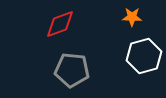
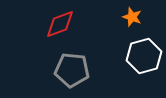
orange star: rotated 18 degrees clockwise
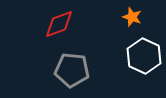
red diamond: moved 1 px left
white hexagon: rotated 20 degrees counterclockwise
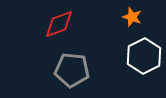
white hexagon: rotated 8 degrees clockwise
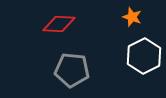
red diamond: rotated 24 degrees clockwise
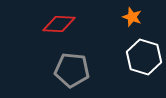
white hexagon: moved 1 px down; rotated 16 degrees counterclockwise
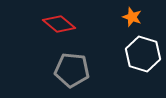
red diamond: rotated 36 degrees clockwise
white hexagon: moved 1 px left, 3 px up
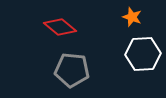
red diamond: moved 1 px right, 3 px down
white hexagon: rotated 20 degrees counterclockwise
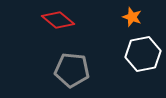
red diamond: moved 2 px left, 7 px up
white hexagon: rotated 8 degrees counterclockwise
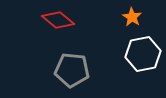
orange star: rotated 12 degrees clockwise
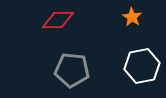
red diamond: rotated 40 degrees counterclockwise
white hexagon: moved 1 px left, 12 px down
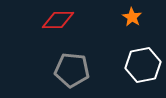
white hexagon: moved 1 px right, 1 px up
